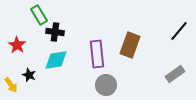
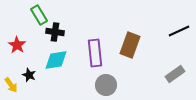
black line: rotated 25 degrees clockwise
purple rectangle: moved 2 px left, 1 px up
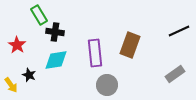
gray circle: moved 1 px right
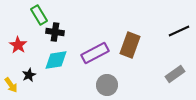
red star: moved 1 px right
purple rectangle: rotated 68 degrees clockwise
black star: rotated 24 degrees clockwise
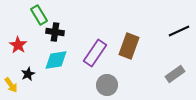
brown rectangle: moved 1 px left, 1 px down
purple rectangle: rotated 28 degrees counterclockwise
black star: moved 1 px left, 1 px up
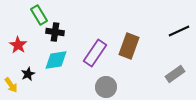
gray circle: moved 1 px left, 2 px down
